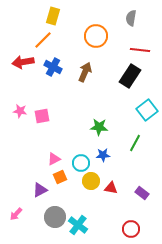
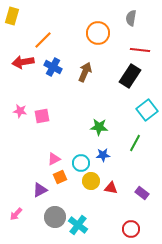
yellow rectangle: moved 41 px left
orange circle: moved 2 px right, 3 px up
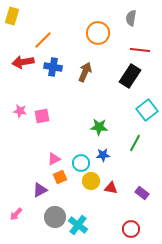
blue cross: rotated 18 degrees counterclockwise
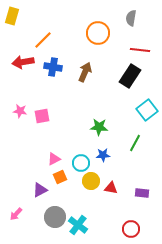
purple rectangle: rotated 32 degrees counterclockwise
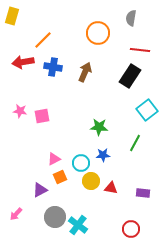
purple rectangle: moved 1 px right
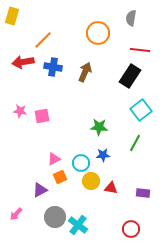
cyan square: moved 6 px left
